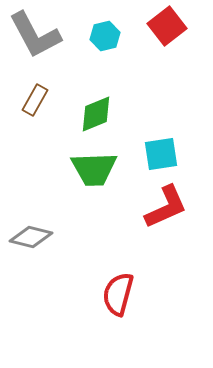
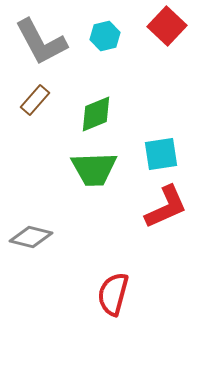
red square: rotated 9 degrees counterclockwise
gray L-shape: moved 6 px right, 7 px down
brown rectangle: rotated 12 degrees clockwise
red semicircle: moved 5 px left
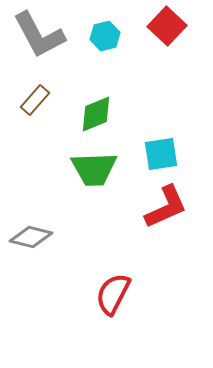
gray L-shape: moved 2 px left, 7 px up
red semicircle: rotated 12 degrees clockwise
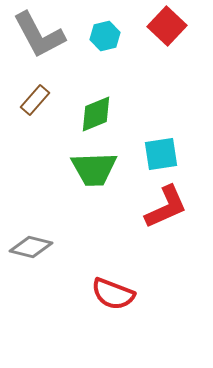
gray diamond: moved 10 px down
red semicircle: rotated 96 degrees counterclockwise
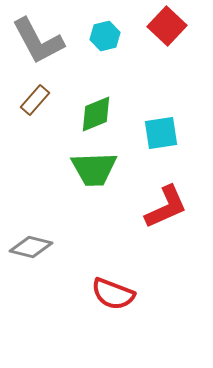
gray L-shape: moved 1 px left, 6 px down
cyan square: moved 21 px up
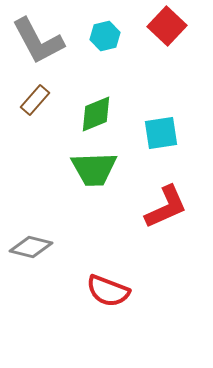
red semicircle: moved 5 px left, 3 px up
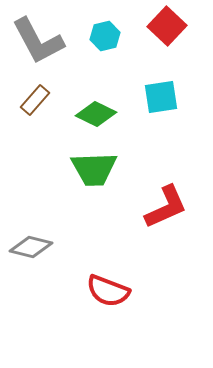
green diamond: rotated 48 degrees clockwise
cyan square: moved 36 px up
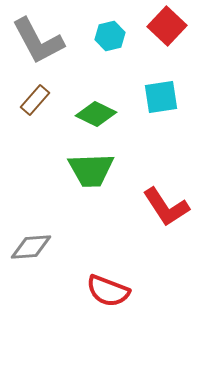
cyan hexagon: moved 5 px right
green trapezoid: moved 3 px left, 1 px down
red L-shape: rotated 81 degrees clockwise
gray diamond: rotated 18 degrees counterclockwise
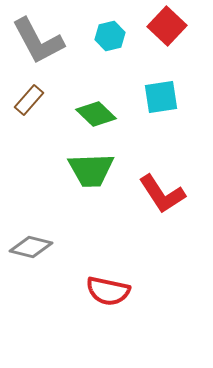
brown rectangle: moved 6 px left
green diamond: rotated 18 degrees clockwise
red L-shape: moved 4 px left, 13 px up
gray diamond: rotated 18 degrees clockwise
red semicircle: rotated 9 degrees counterclockwise
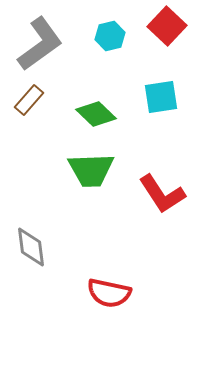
gray L-shape: moved 2 px right, 3 px down; rotated 98 degrees counterclockwise
gray diamond: rotated 69 degrees clockwise
red semicircle: moved 1 px right, 2 px down
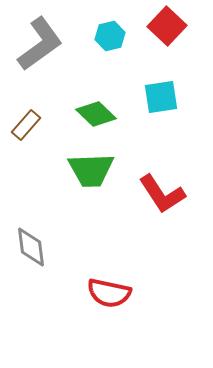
brown rectangle: moved 3 px left, 25 px down
